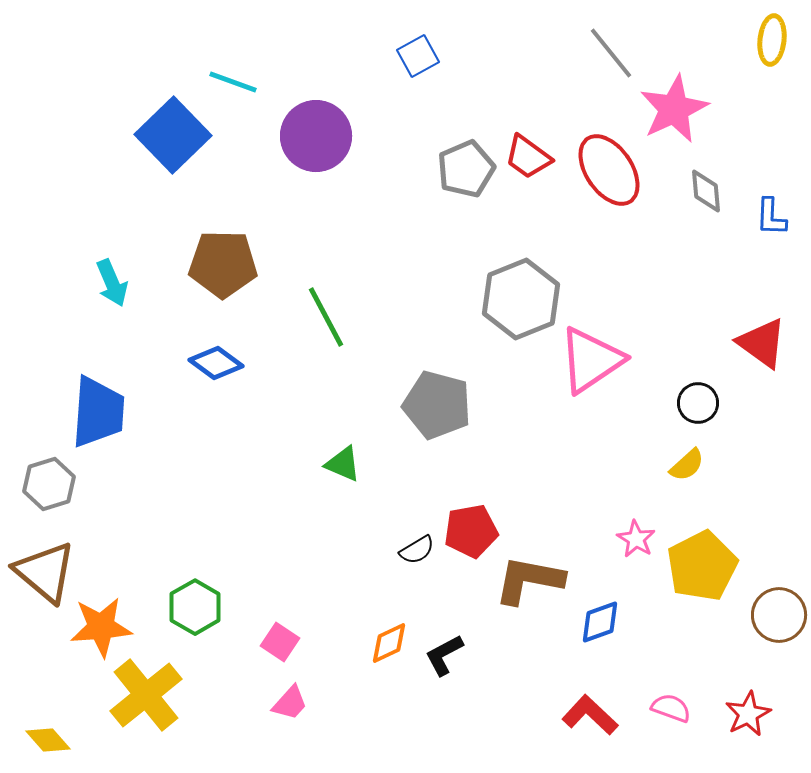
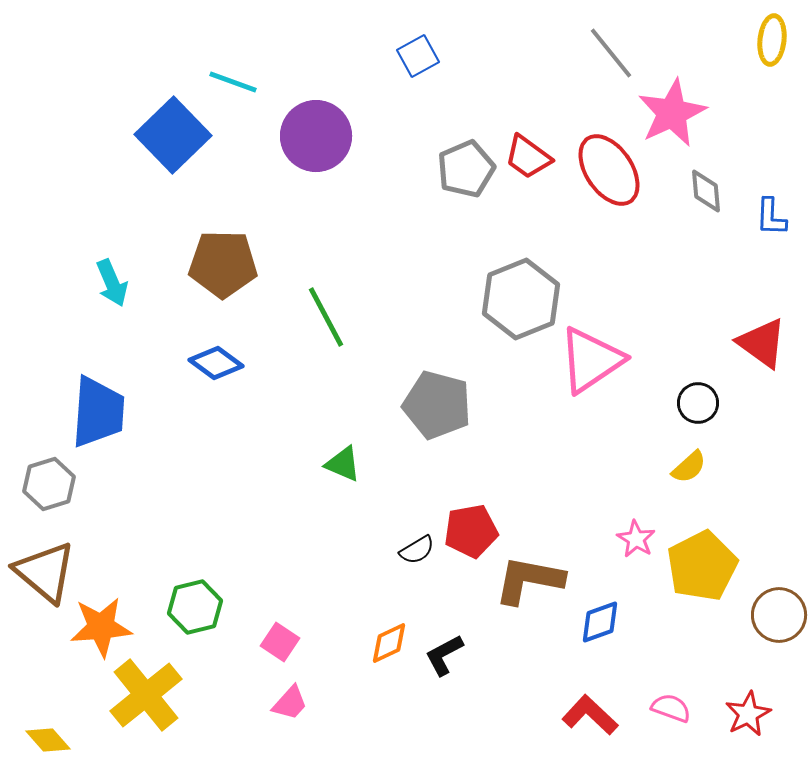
pink star at (674, 109): moved 2 px left, 4 px down
yellow semicircle at (687, 465): moved 2 px right, 2 px down
green hexagon at (195, 607): rotated 16 degrees clockwise
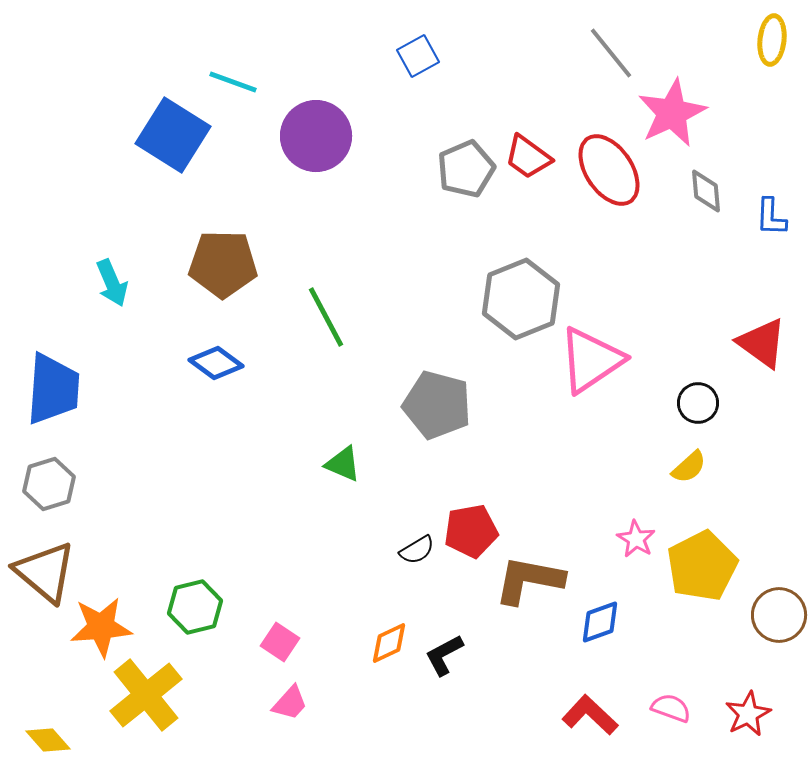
blue square at (173, 135): rotated 14 degrees counterclockwise
blue trapezoid at (98, 412): moved 45 px left, 23 px up
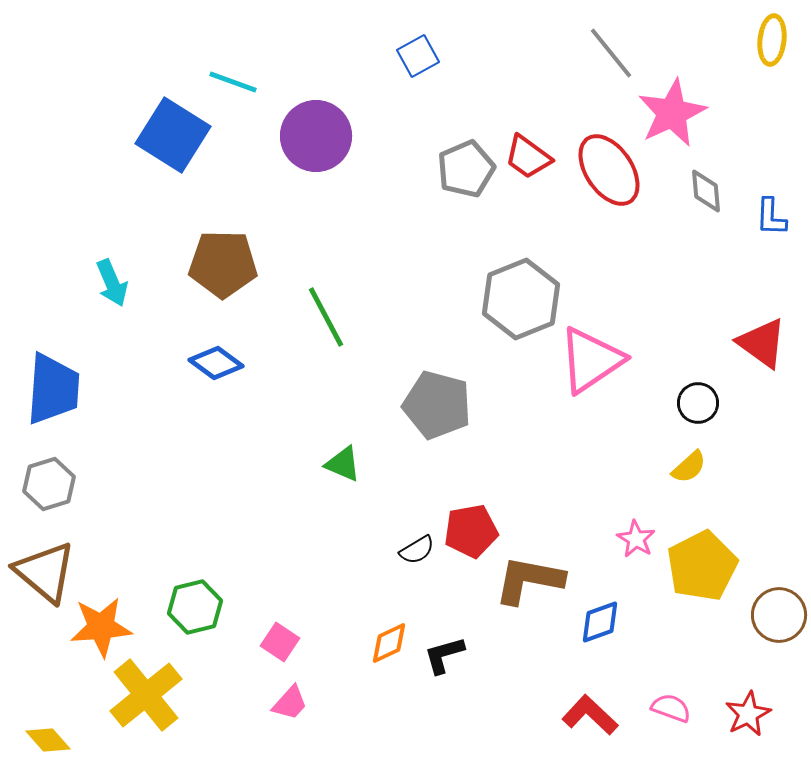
black L-shape at (444, 655): rotated 12 degrees clockwise
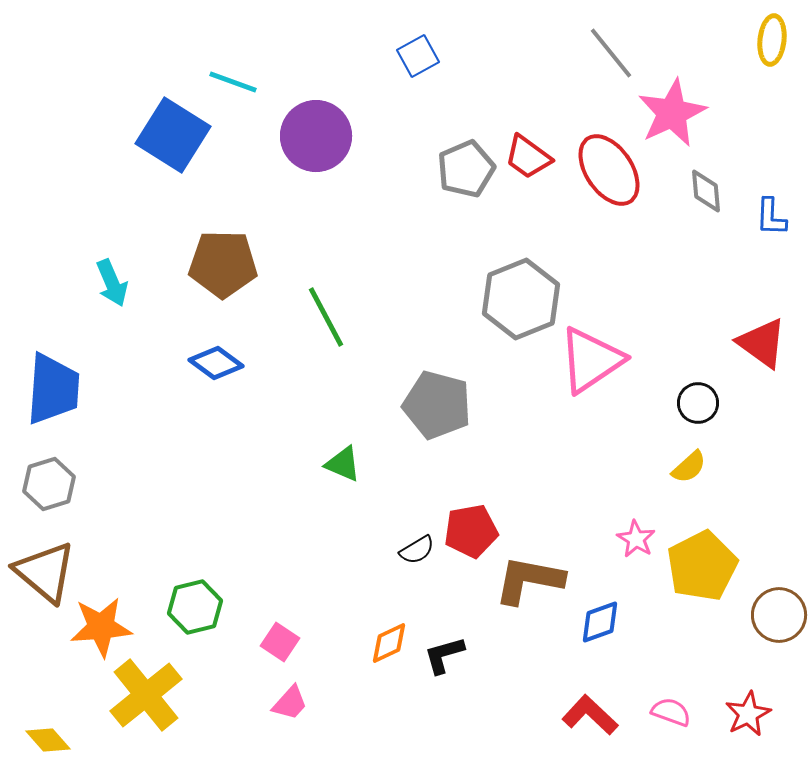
pink semicircle at (671, 708): moved 4 px down
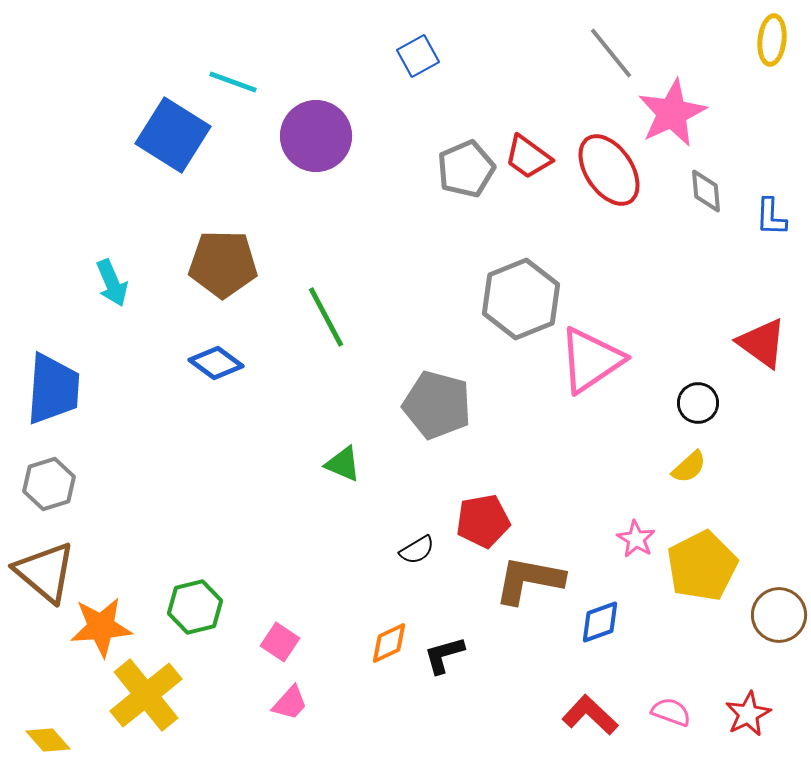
red pentagon at (471, 531): moved 12 px right, 10 px up
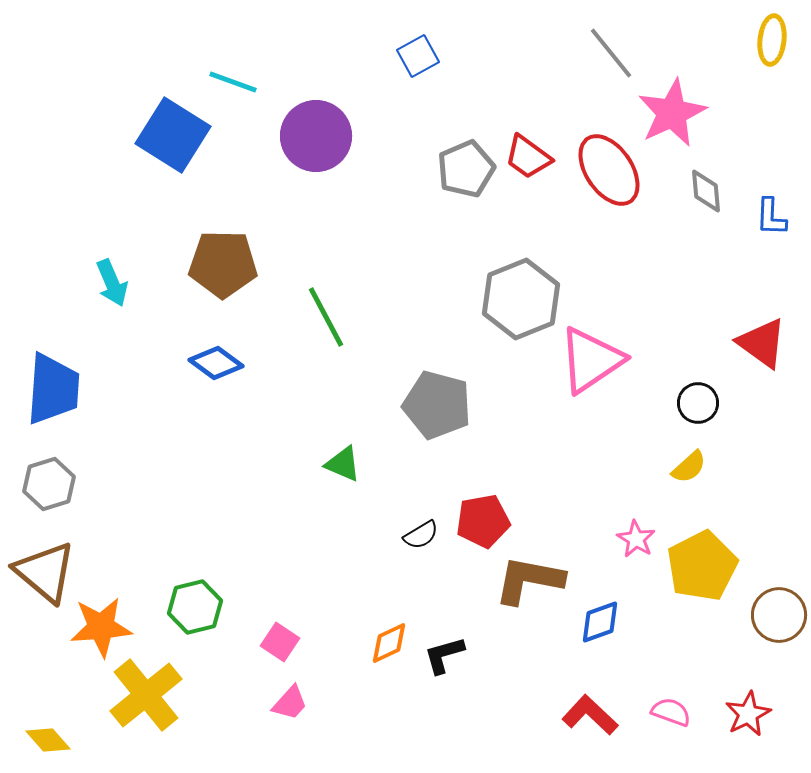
black semicircle at (417, 550): moved 4 px right, 15 px up
